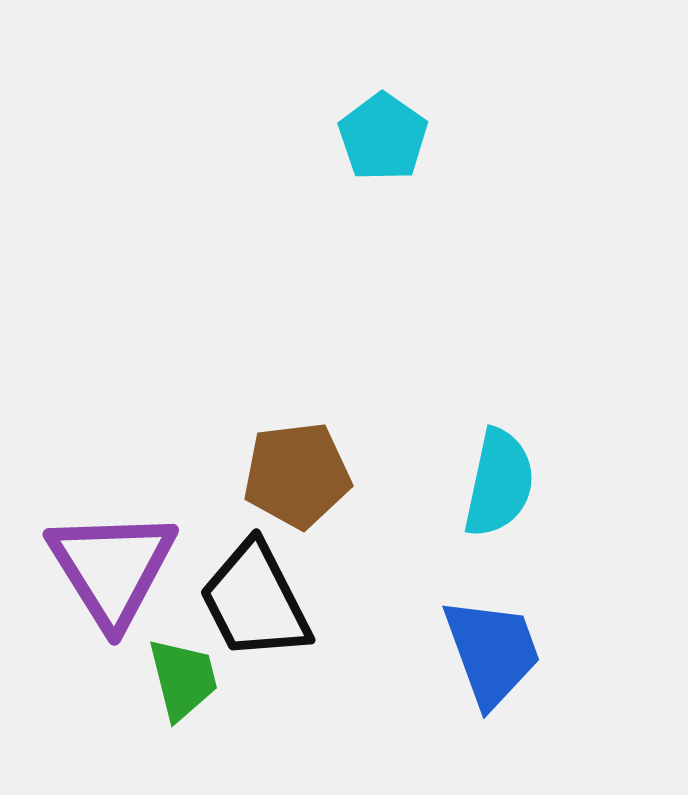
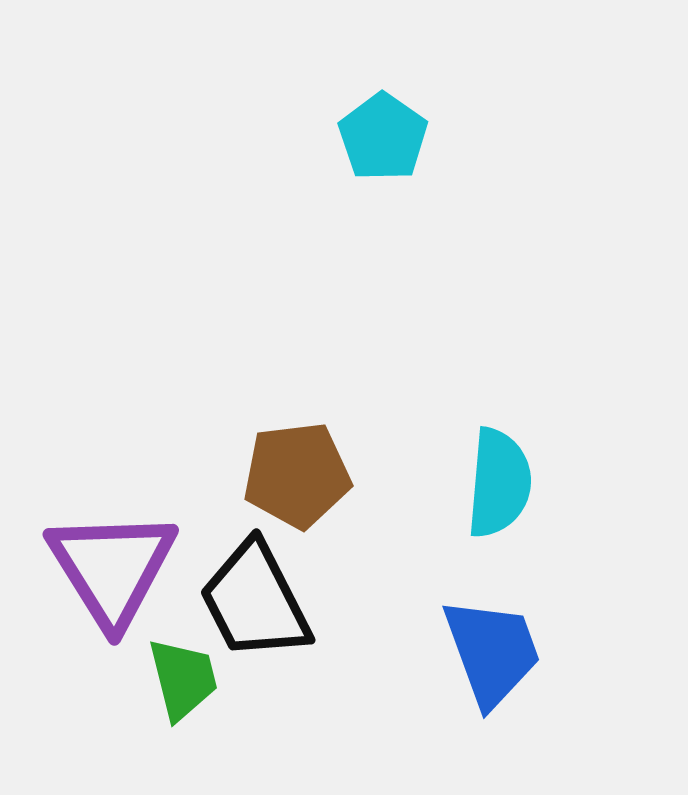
cyan semicircle: rotated 7 degrees counterclockwise
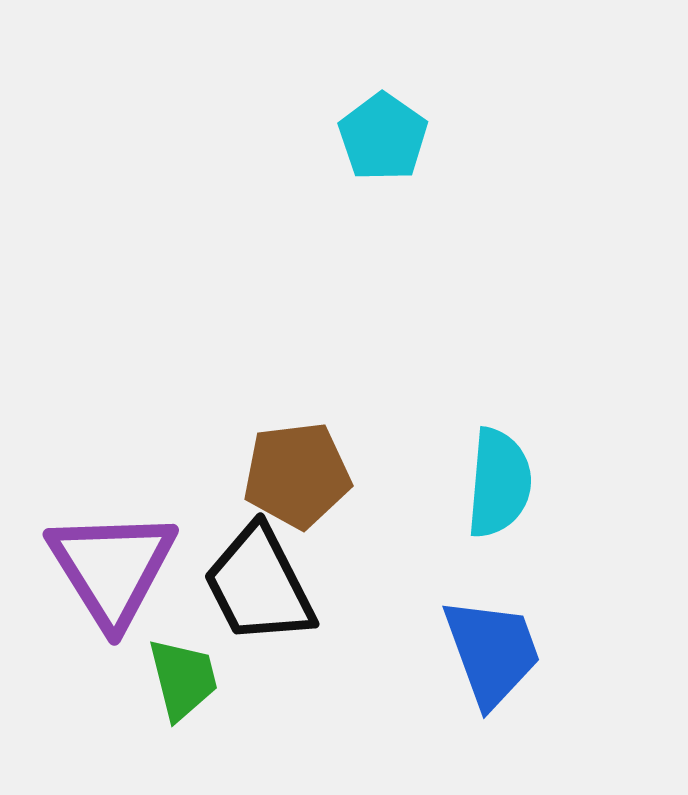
black trapezoid: moved 4 px right, 16 px up
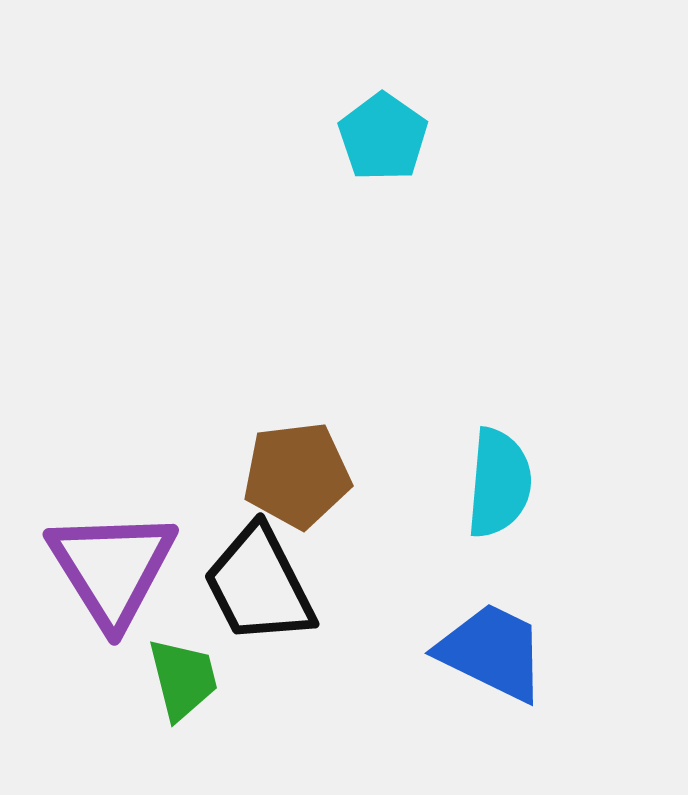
blue trapezoid: rotated 44 degrees counterclockwise
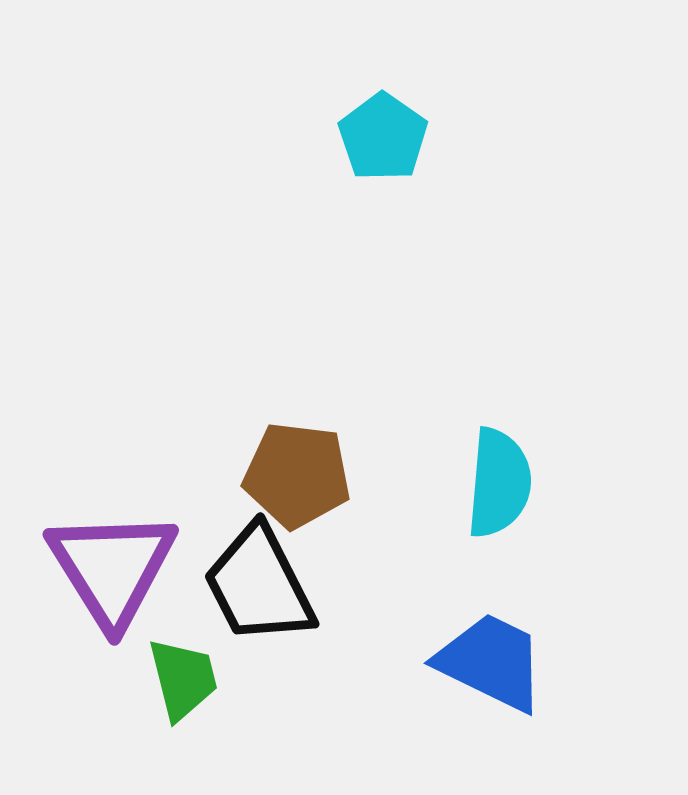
brown pentagon: rotated 14 degrees clockwise
blue trapezoid: moved 1 px left, 10 px down
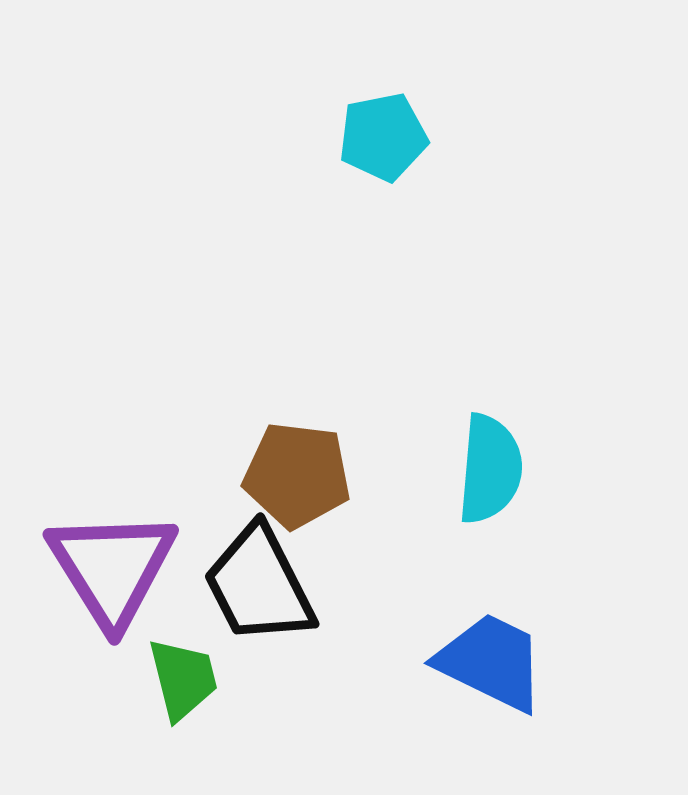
cyan pentagon: rotated 26 degrees clockwise
cyan semicircle: moved 9 px left, 14 px up
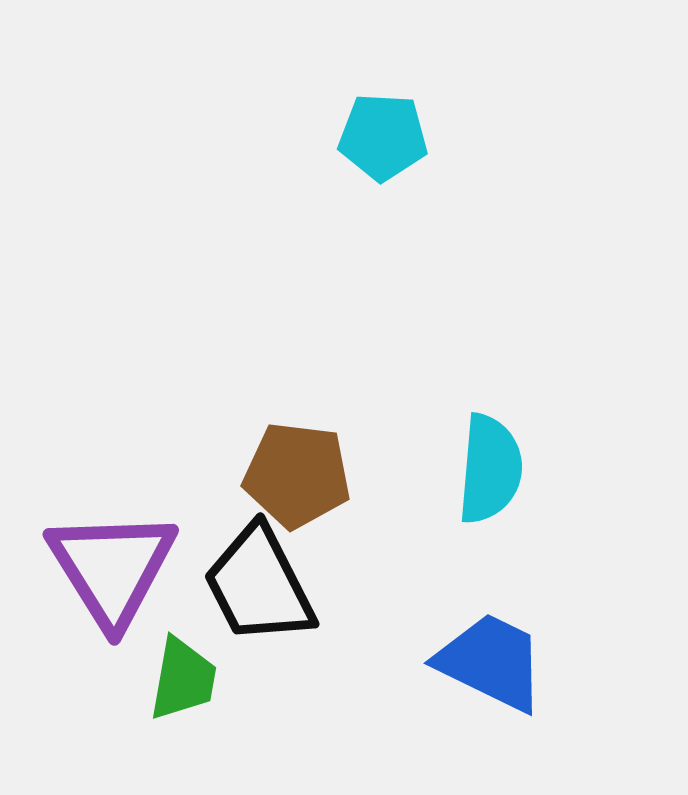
cyan pentagon: rotated 14 degrees clockwise
green trapezoid: rotated 24 degrees clockwise
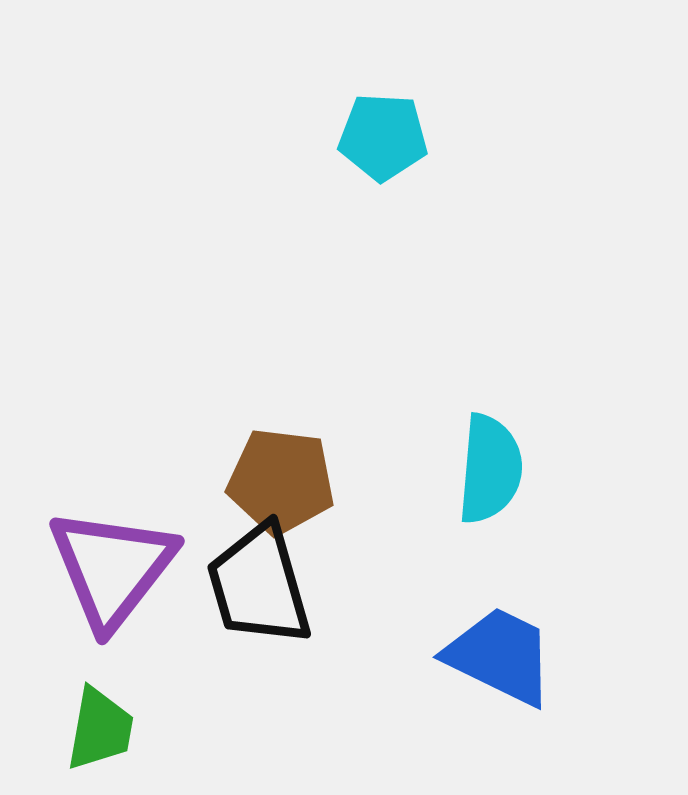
brown pentagon: moved 16 px left, 6 px down
purple triangle: rotated 10 degrees clockwise
black trapezoid: rotated 11 degrees clockwise
blue trapezoid: moved 9 px right, 6 px up
green trapezoid: moved 83 px left, 50 px down
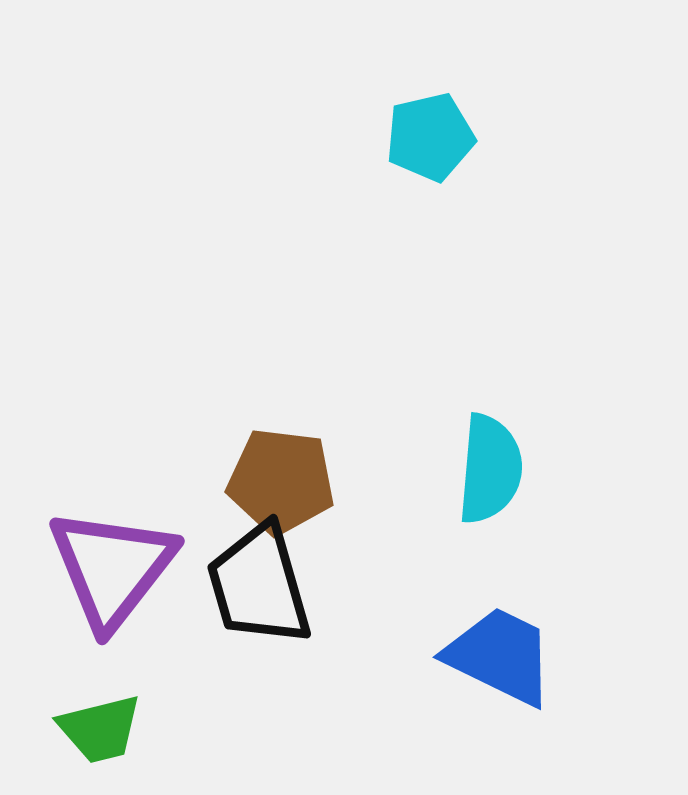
cyan pentagon: moved 47 px right; rotated 16 degrees counterclockwise
green trapezoid: rotated 66 degrees clockwise
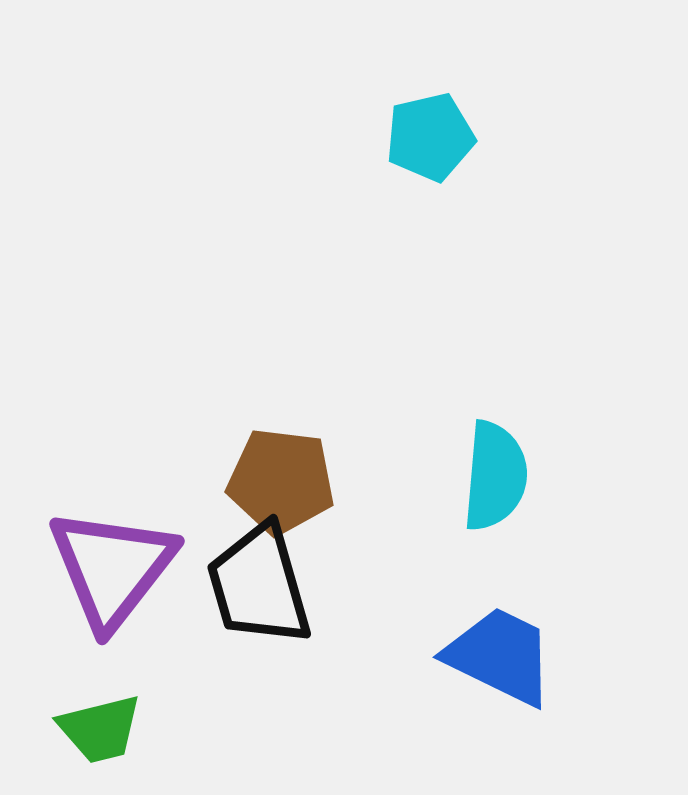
cyan semicircle: moved 5 px right, 7 px down
